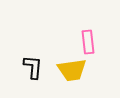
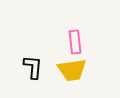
pink rectangle: moved 13 px left
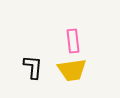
pink rectangle: moved 2 px left, 1 px up
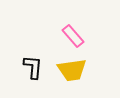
pink rectangle: moved 5 px up; rotated 35 degrees counterclockwise
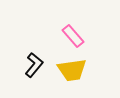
black L-shape: moved 1 px right, 2 px up; rotated 35 degrees clockwise
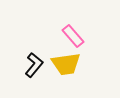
yellow trapezoid: moved 6 px left, 6 px up
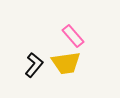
yellow trapezoid: moved 1 px up
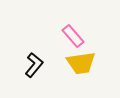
yellow trapezoid: moved 15 px right
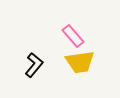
yellow trapezoid: moved 1 px left, 1 px up
